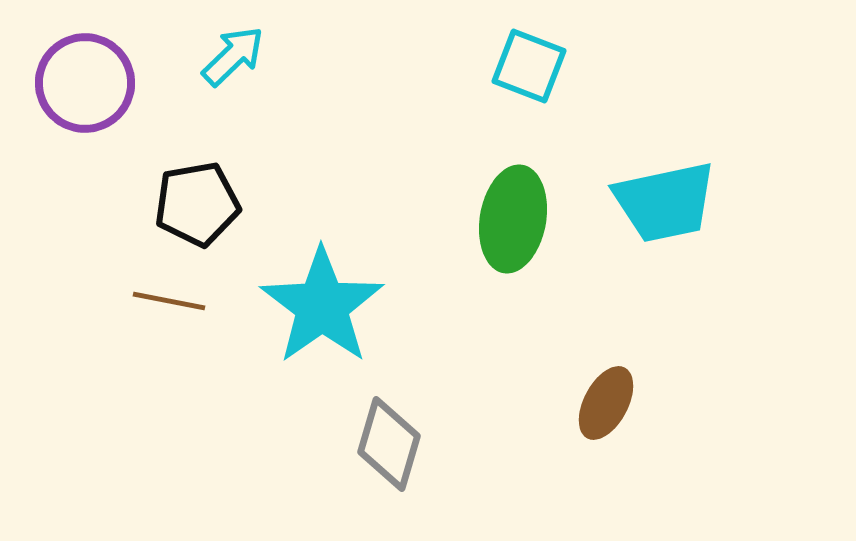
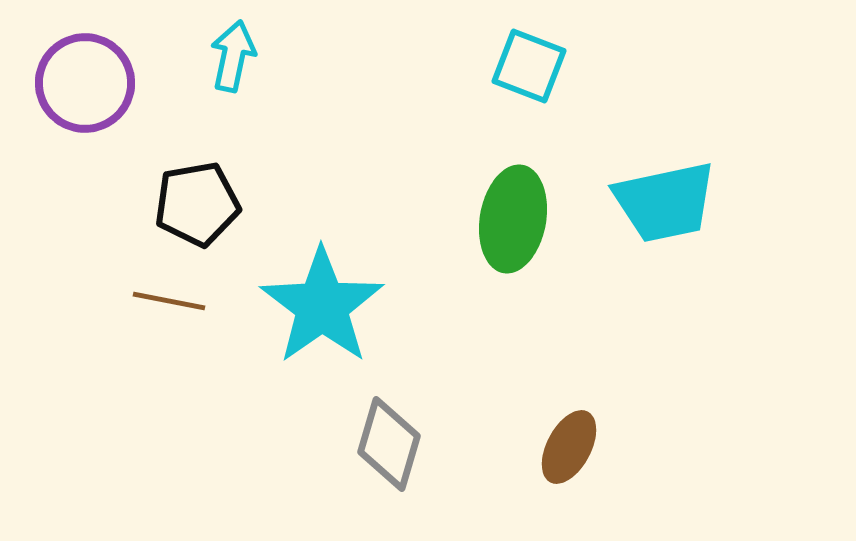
cyan arrow: rotated 34 degrees counterclockwise
brown ellipse: moved 37 px left, 44 px down
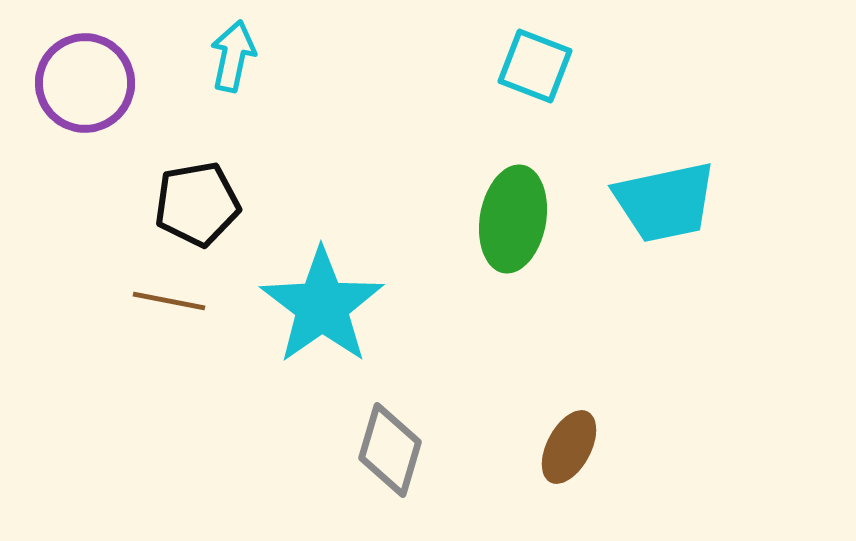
cyan square: moved 6 px right
gray diamond: moved 1 px right, 6 px down
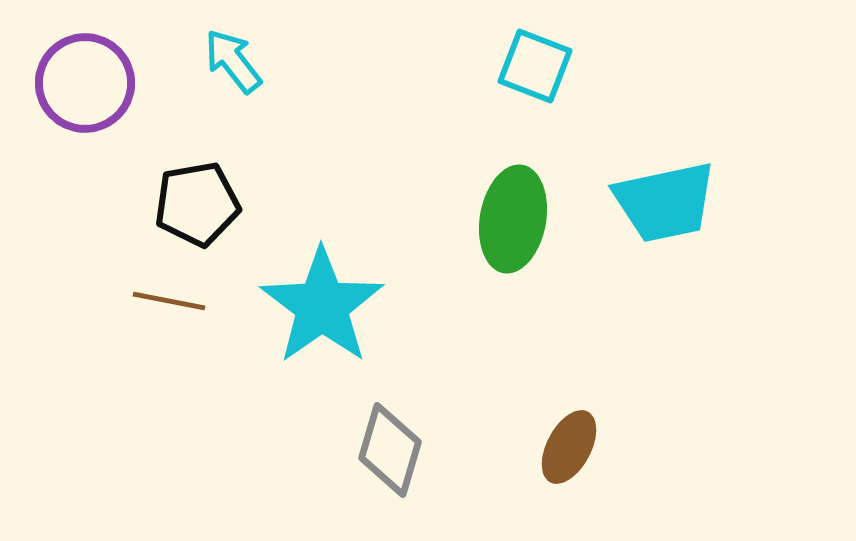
cyan arrow: moved 5 px down; rotated 50 degrees counterclockwise
